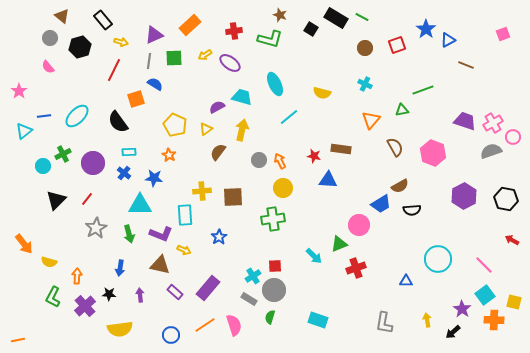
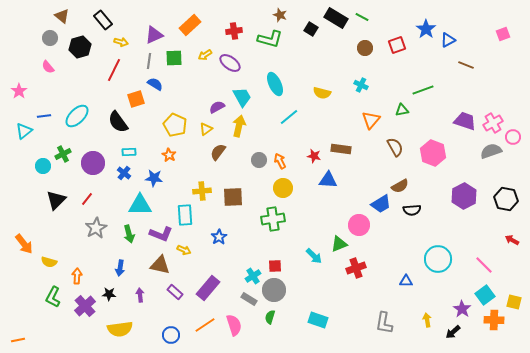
cyan cross at (365, 84): moved 4 px left, 1 px down
cyan trapezoid at (242, 97): rotated 45 degrees clockwise
yellow arrow at (242, 130): moved 3 px left, 4 px up
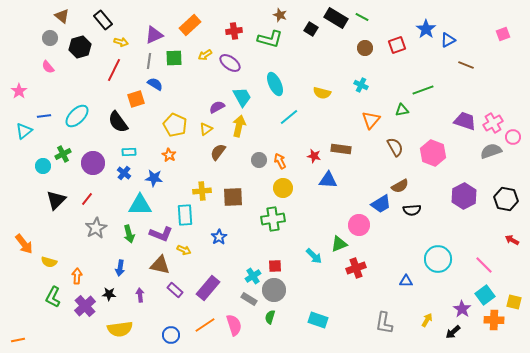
purple rectangle at (175, 292): moved 2 px up
yellow arrow at (427, 320): rotated 40 degrees clockwise
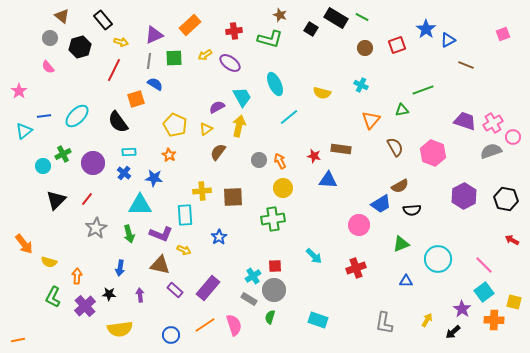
green triangle at (339, 244): moved 62 px right
cyan square at (485, 295): moved 1 px left, 3 px up
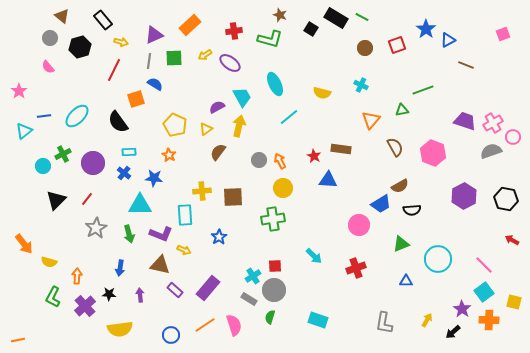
red star at (314, 156): rotated 16 degrees clockwise
orange cross at (494, 320): moved 5 px left
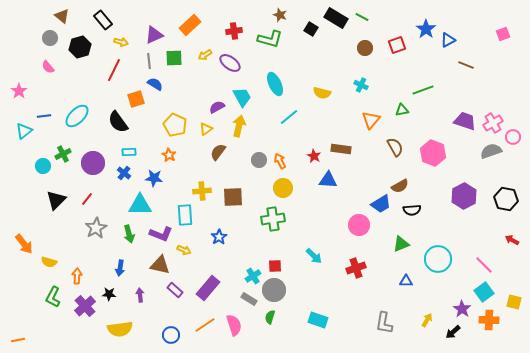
gray line at (149, 61): rotated 14 degrees counterclockwise
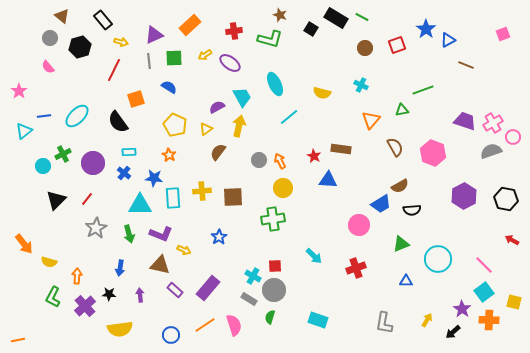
blue semicircle at (155, 84): moved 14 px right, 3 px down
cyan rectangle at (185, 215): moved 12 px left, 17 px up
cyan cross at (253, 276): rotated 28 degrees counterclockwise
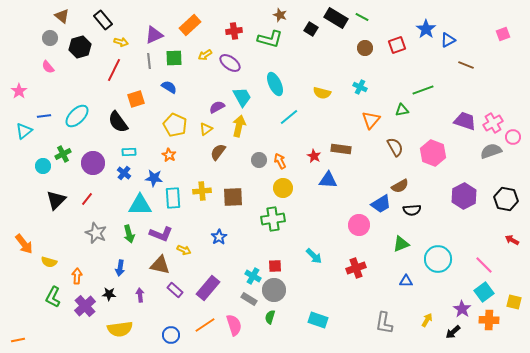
cyan cross at (361, 85): moved 1 px left, 2 px down
gray star at (96, 228): moved 5 px down; rotated 20 degrees counterclockwise
